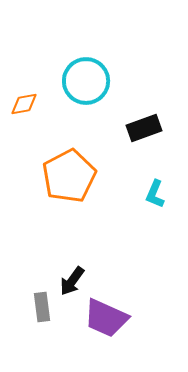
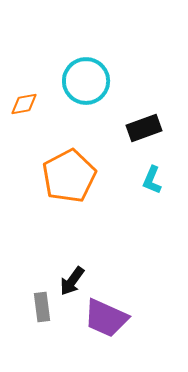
cyan L-shape: moved 3 px left, 14 px up
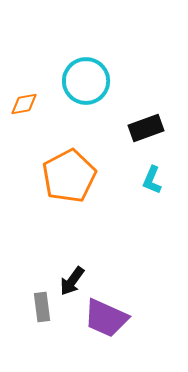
black rectangle: moved 2 px right
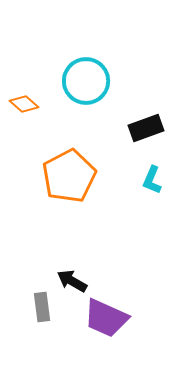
orange diamond: rotated 52 degrees clockwise
black arrow: rotated 84 degrees clockwise
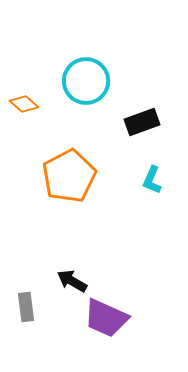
black rectangle: moved 4 px left, 6 px up
gray rectangle: moved 16 px left
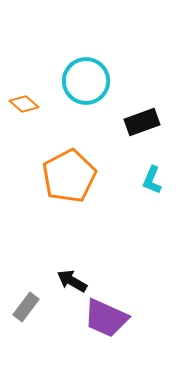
gray rectangle: rotated 44 degrees clockwise
